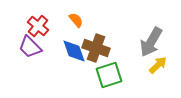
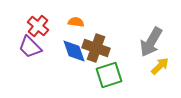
orange semicircle: moved 2 px down; rotated 42 degrees counterclockwise
yellow arrow: moved 2 px right, 1 px down
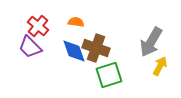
yellow arrow: rotated 18 degrees counterclockwise
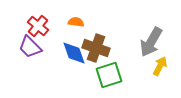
blue diamond: moved 2 px down
